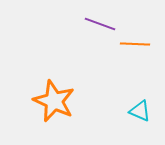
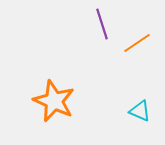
purple line: moved 2 px right; rotated 52 degrees clockwise
orange line: moved 2 px right, 1 px up; rotated 36 degrees counterclockwise
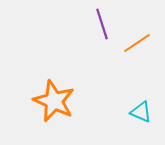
cyan triangle: moved 1 px right, 1 px down
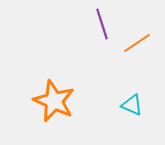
cyan triangle: moved 9 px left, 7 px up
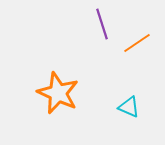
orange star: moved 4 px right, 8 px up
cyan triangle: moved 3 px left, 2 px down
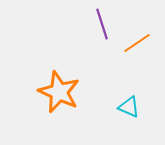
orange star: moved 1 px right, 1 px up
